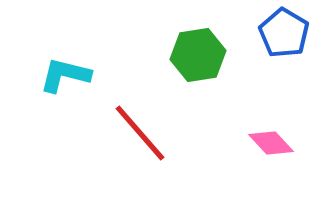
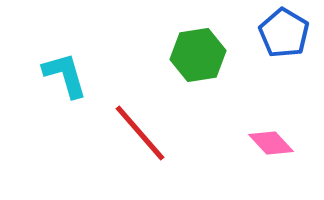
cyan L-shape: rotated 60 degrees clockwise
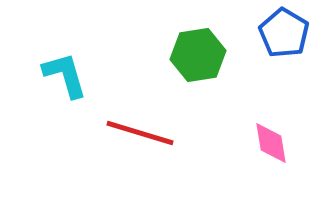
red line: rotated 32 degrees counterclockwise
pink diamond: rotated 33 degrees clockwise
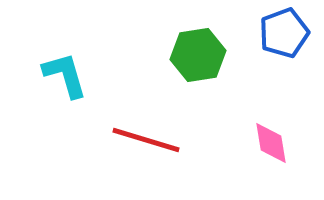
blue pentagon: rotated 21 degrees clockwise
red line: moved 6 px right, 7 px down
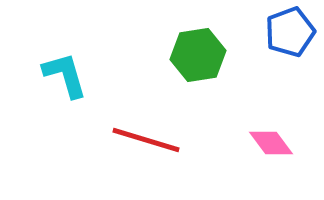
blue pentagon: moved 6 px right, 1 px up
pink diamond: rotated 27 degrees counterclockwise
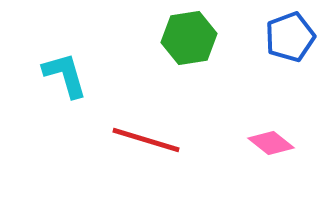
blue pentagon: moved 5 px down
green hexagon: moved 9 px left, 17 px up
pink diamond: rotated 15 degrees counterclockwise
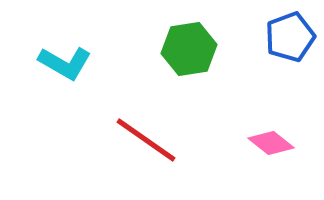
green hexagon: moved 11 px down
cyan L-shape: moved 12 px up; rotated 136 degrees clockwise
red line: rotated 18 degrees clockwise
